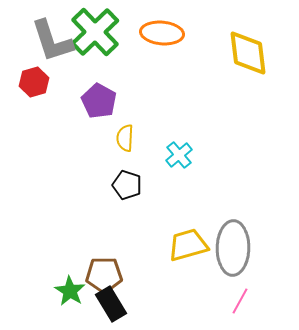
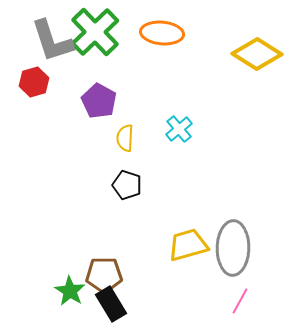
yellow diamond: moved 9 px right, 1 px down; rotated 51 degrees counterclockwise
cyan cross: moved 26 px up
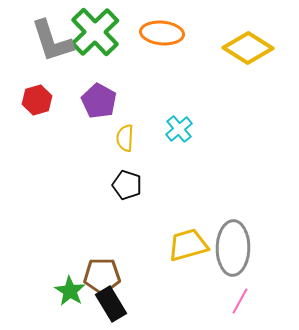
yellow diamond: moved 9 px left, 6 px up
red hexagon: moved 3 px right, 18 px down
brown pentagon: moved 2 px left, 1 px down
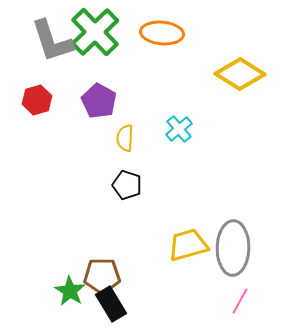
yellow diamond: moved 8 px left, 26 px down
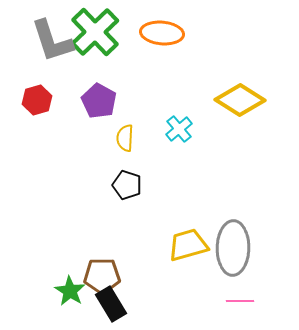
yellow diamond: moved 26 px down
pink line: rotated 60 degrees clockwise
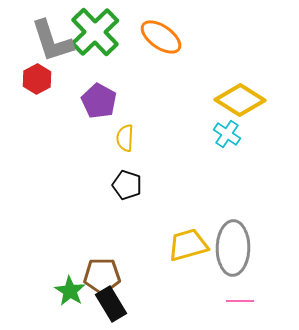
orange ellipse: moved 1 px left, 4 px down; rotated 30 degrees clockwise
red hexagon: moved 21 px up; rotated 12 degrees counterclockwise
cyan cross: moved 48 px right, 5 px down; rotated 16 degrees counterclockwise
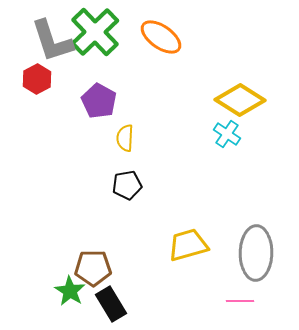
black pentagon: rotated 28 degrees counterclockwise
gray ellipse: moved 23 px right, 5 px down
brown pentagon: moved 9 px left, 8 px up
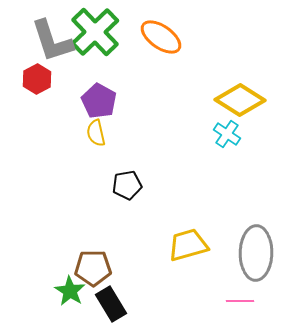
yellow semicircle: moved 29 px left, 5 px up; rotated 16 degrees counterclockwise
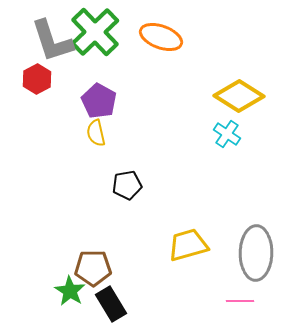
orange ellipse: rotated 15 degrees counterclockwise
yellow diamond: moved 1 px left, 4 px up
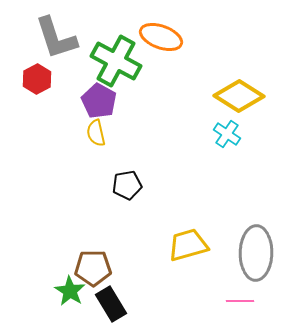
green cross: moved 21 px right, 29 px down; rotated 18 degrees counterclockwise
gray L-shape: moved 4 px right, 3 px up
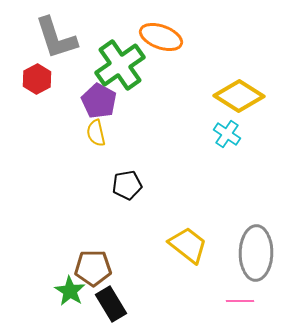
green cross: moved 4 px right, 4 px down; rotated 27 degrees clockwise
yellow trapezoid: rotated 54 degrees clockwise
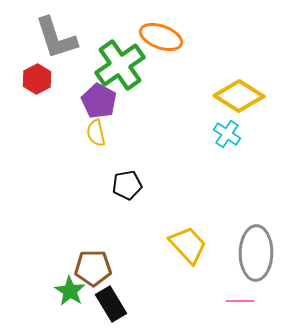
yellow trapezoid: rotated 9 degrees clockwise
